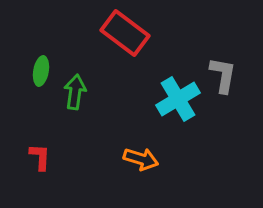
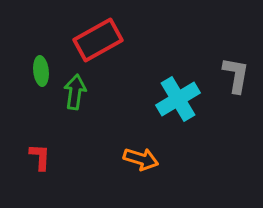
red rectangle: moved 27 px left, 7 px down; rotated 66 degrees counterclockwise
green ellipse: rotated 16 degrees counterclockwise
gray L-shape: moved 13 px right
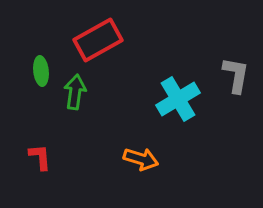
red L-shape: rotated 8 degrees counterclockwise
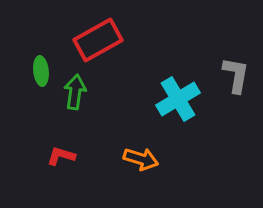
red L-shape: moved 21 px right, 1 px up; rotated 68 degrees counterclockwise
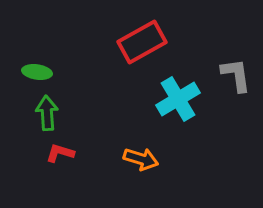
red rectangle: moved 44 px right, 2 px down
green ellipse: moved 4 px left, 1 px down; rotated 76 degrees counterclockwise
gray L-shape: rotated 18 degrees counterclockwise
green arrow: moved 28 px left, 21 px down; rotated 12 degrees counterclockwise
red L-shape: moved 1 px left, 3 px up
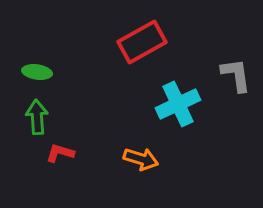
cyan cross: moved 5 px down; rotated 6 degrees clockwise
green arrow: moved 10 px left, 4 px down
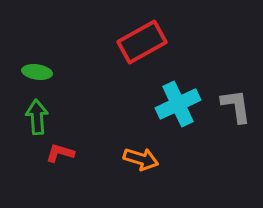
gray L-shape: moved 31 px down
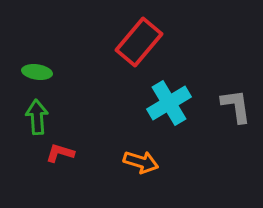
red rectangle: moved 3 px left; rotated 21 degrees counterclockwise
cyan cross: moved 9 px left, 1 px up; rotated 6 degrees counterclockwise
orange arrow: moved 3 px down
